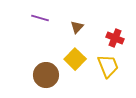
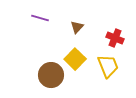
brown circle: moved 5 px right
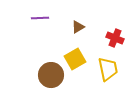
purple line: rotated 18 degrees counterclockwise
brown triangle: moved 1 px right; rotated 16 degrees clockwise
yellow square: rotated 15 degrees clockwise
yellow trapezoid: moved 3 px down; rotated 10 degrees clockwise
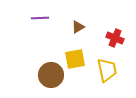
yellow square: rotated 20 degrees clockwise
yellow trapezoid: moved 1 px left, 1 px down
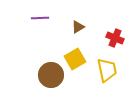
yellow square: rotated 20 degrees counterclockwise
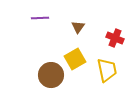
brown triangle: rotated 24 degrees counterclockwise
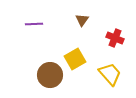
purple line: moved 6 px left, 6 px down
brown triangle: moved 4 px right, 7 px up
yellow trapezoid: moved 3 px right, 4 px down; rotated 30 degrees counterclockwise
brown circle: moved 1 px left
